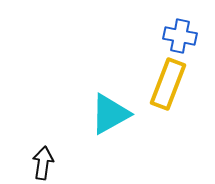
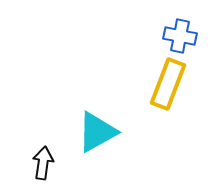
cyan triangle: moved 13 px left, 18 px down
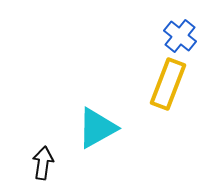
blue cross: rotated 28 degrees clockwise
cyan triangle: moved 4 px up
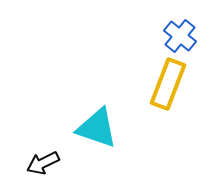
cyan triangle: rotated 48 degrees clockwise
black arrow: rotated 124 degrees counterclockwise
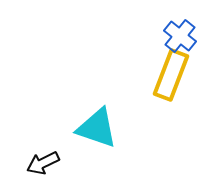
yellow rectangle: moved 3 px right, 9 px up
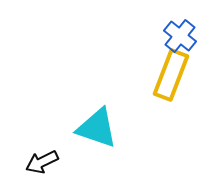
black arrow: moved 1 px left, 1 px up
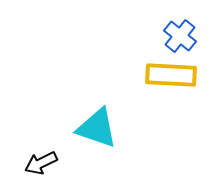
yellow rectangle: rotated 72 degrees clockwise
black arrow: moved 1 px left, 1 px down
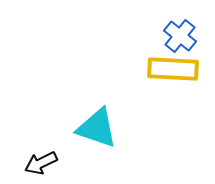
yellow rectangle: moved 2 px right, 6 px up
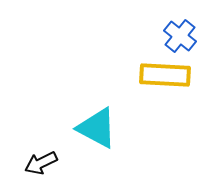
yellow rectangle: moved 8 px left, 6 px down
cyan triangle: rotated 9 degrees clockwise
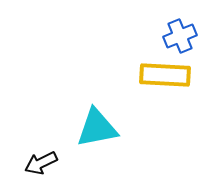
blue cross: rotated 28 degrees clockwise
cyan triangle: rotated 39 degrees counterclockwise
